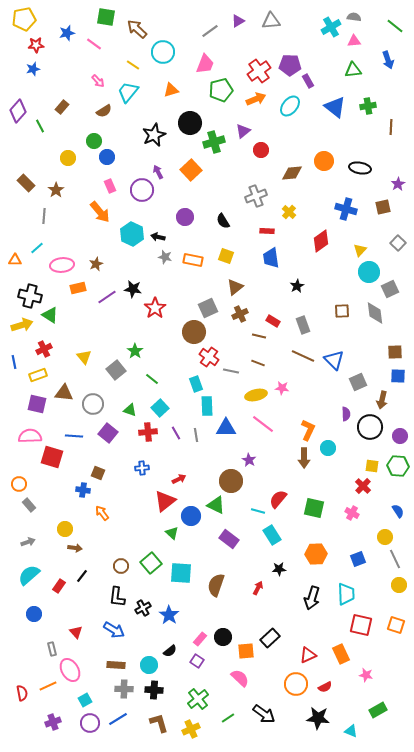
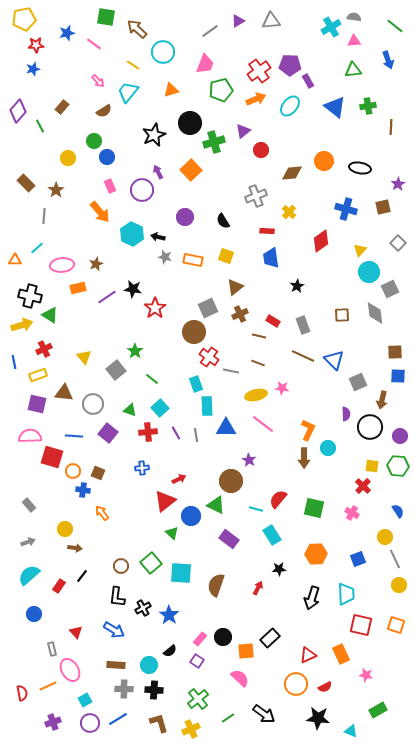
brown square at (342, 311): moved 4 px down
orange circle at (19, 484): moved 54 px right, 13 px up
cyan line at (258, 511): moved 2 px left, 2 px up
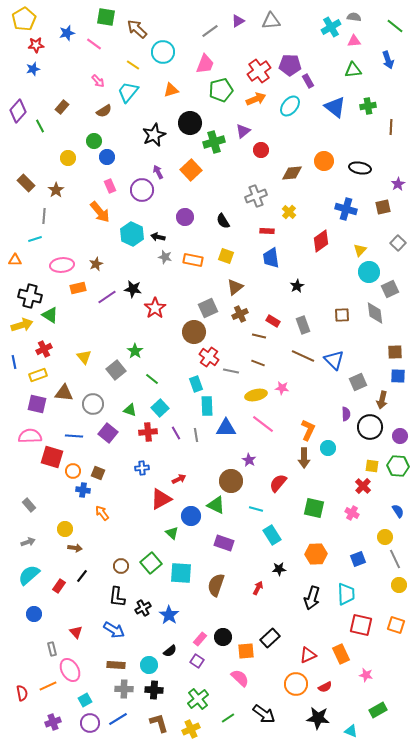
yellow pentagon at (24, 19): rotated 20 degrees counterclockwise
cyan line at (37, 248): moved 2 px left, 9 px up; rotated 24 degrees clockwise
red semicircle at (278, 499): moved 16 px up
red triangle at (165, 501): moved 4 px left, 2 px up; rotated 10 degrees clockwise
purple rectangle at (229, 539): moved 5 px left, 4 px down; rotated 18 degrees counterclockwise
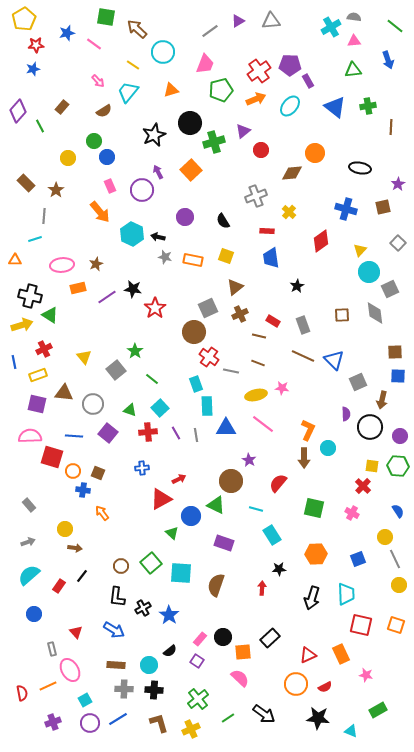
orange circle at (324, 161): moved 9 px left, 8 px up
red arrow at (258, 588): moved 4 px right; rotated 24 degrees counterclockwise
orange square at (246, 651): moved 3 px left, 1 px down
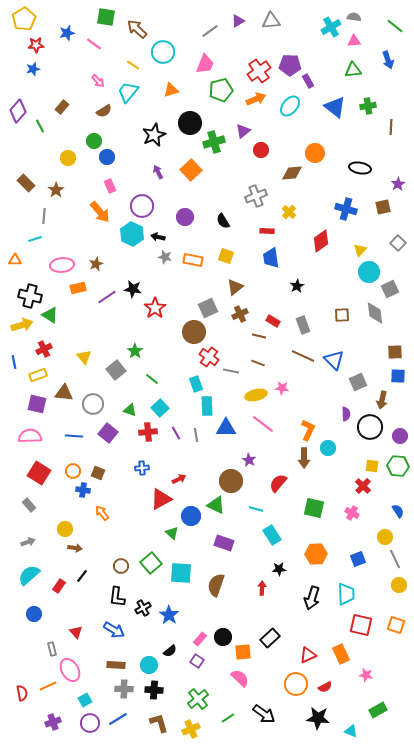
purple circle at (142, 190): moved 16 px down
red square at (52, 457): moved 13 px left, 16 px down; rotated 15 degrees clockwise
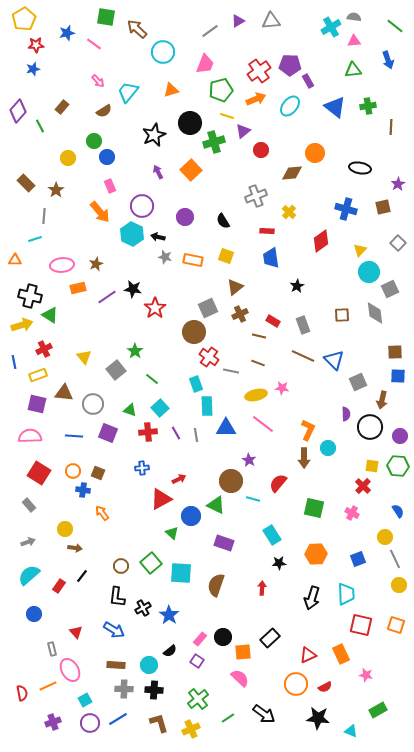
yellow line at (133, 65): moved 94 px right, 51 px down; rotated 16 degrees counterclockwise
purple square at (108, 433): rotated 18 degrees counterclockwise
cyan line at (256, 509): moved 3 px left, 10 px up
black star at (279, 569): moved 6 px up
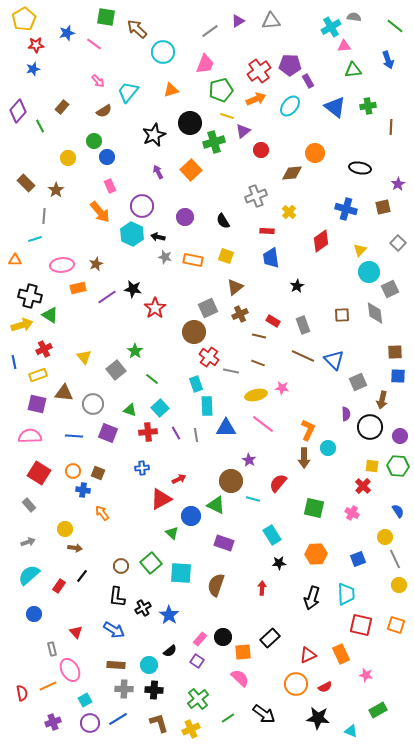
pink triangle at (354, 41): moved 10 px left, 5 px down
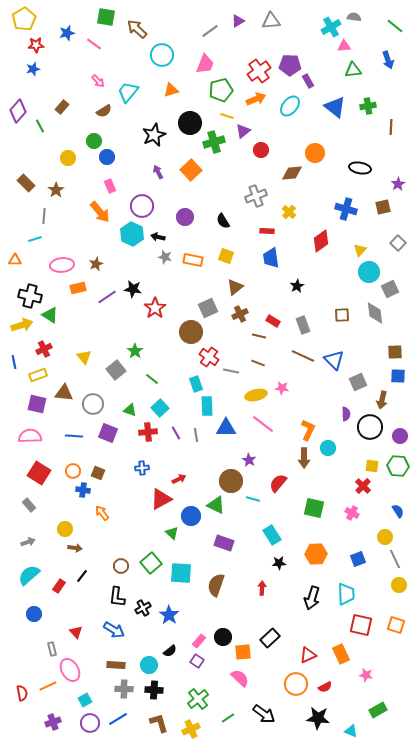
cyan circle at (163, 52): moved 1 px left, 3 px down
brown circle at (194, 332): moved 3 px left
pink rectangle at (200, 639): moved 1 px left, 2 px down
